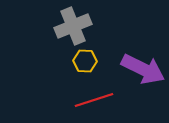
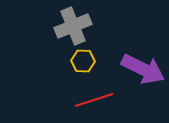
yellow hexagon: moved 2 px left
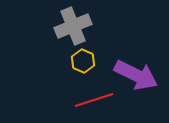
yellow hexagon: rotated 20 degrees clockwise
purple arrow: moved 7 px left, 6 px down
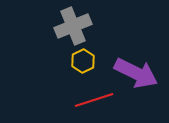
yellow hexagon: rotated 10 degrees clockwise
purple arrow: moved 2 px up
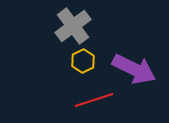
gray cross: rotated 15 degrees counterclockwise
purple arrow: moved 2 px left, 4 px up
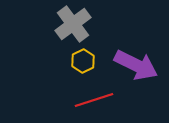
gray cross: moved 2 px up
purple arrow: moved 2 px right, 4 px up
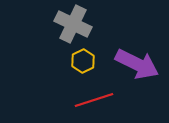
gray cross: rotated 27 degrees counterclockwise
purple arrow: moved 1 px right, 1 px up
